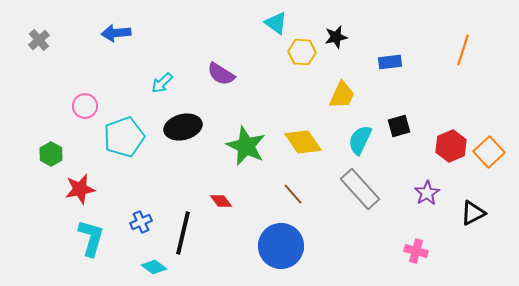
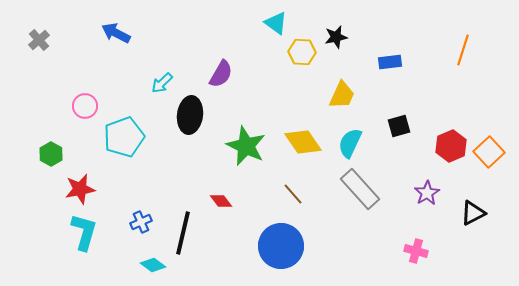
blue arrow: rotated 32 degrees clockwise
purple semicircle: rotated 92 degrees counterclockwise
black ellipse: moved 7 px right, 12 px up; rotated 69 degrees counterclockwise
cyan semicircle: moved 10 px left, 3 px down
cyan L-shape: moved 7 px left, 6 px up
cyan diamond: moved 1 px left, 2 px up
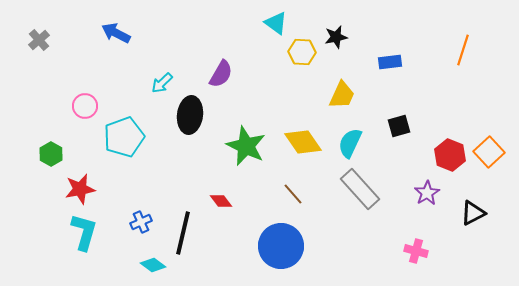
red hexagon: moved 1 px left, 9 px down; rotated 16 degrees counterclockwise
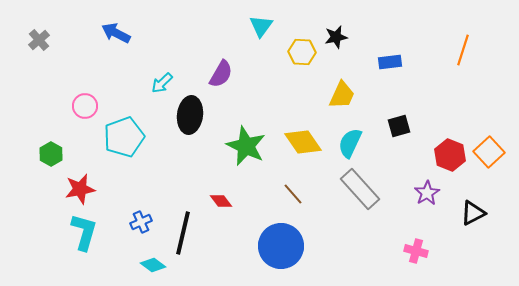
cyan triangle: moved 15 px left, 3 px down; rotated 30 degrees clockwise
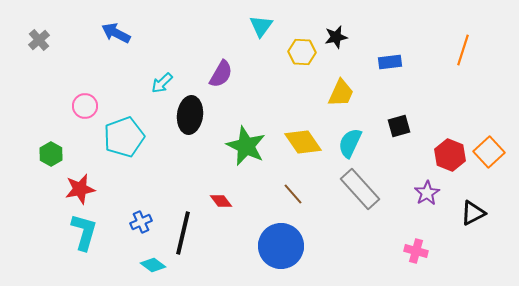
yellow trapezoid: moved 1 px left, 2 px up
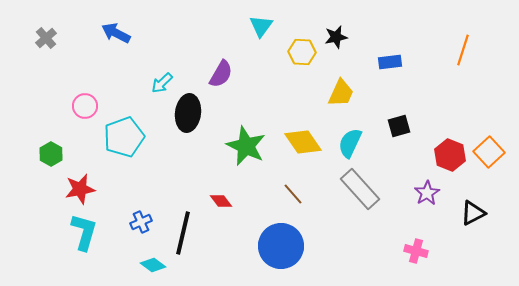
gray cross: moved 7 px right, 2 px up
black ellipse: moved 2 px left, 2 px up
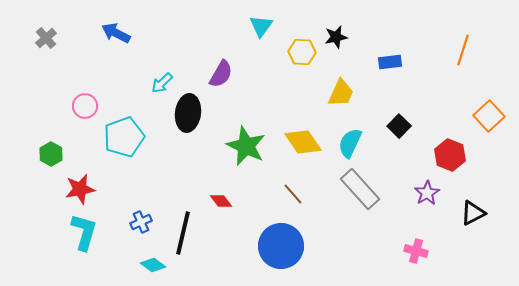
black square: rotated 30 degrees counterclockwise
orange square: moved 36 px up
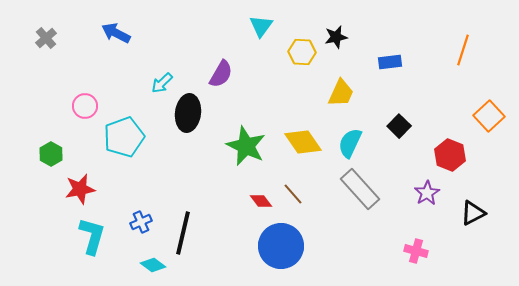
red diamond: moved 40 px right
cyan L-shape: moved 8 px right, 4 px down
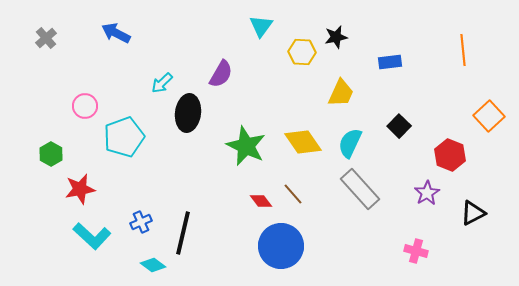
orange line: rotated 24 degrees counterclockwise
cyan L-shape: rotated 117 degrees clockwise
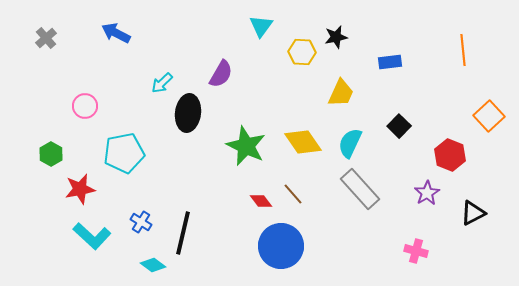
cyan pentagon: moved 16 px down; rotated 9 degrees clockwise
blue cross: rotated 35 degrees counterclockwise
